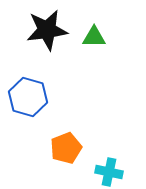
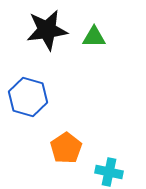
orange pentagon: rotated 12 degrees counterclockwise
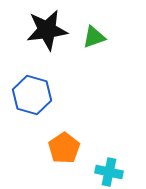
green triangle: rotated 20 degrees counterclockwise
blue hexagon: moved 4 px right, 2 px up
orange pentagon: moved 2 px left
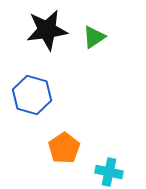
green triangle: rotated 15 degrees counterclockwise
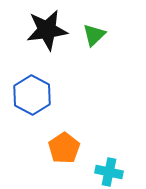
green triangle: moved 2 px up; rotated 10 degrees counterclockwise
blue hexagon: rotated 12 degrees clockwise
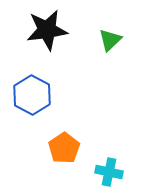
green triangle: moved 16 px right, 5 px down
